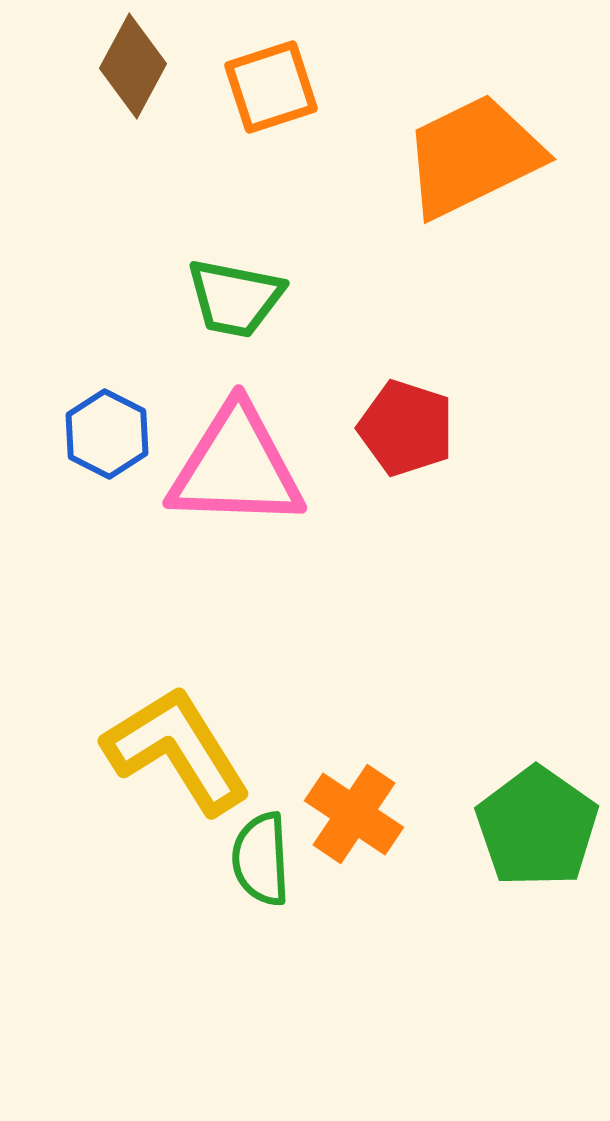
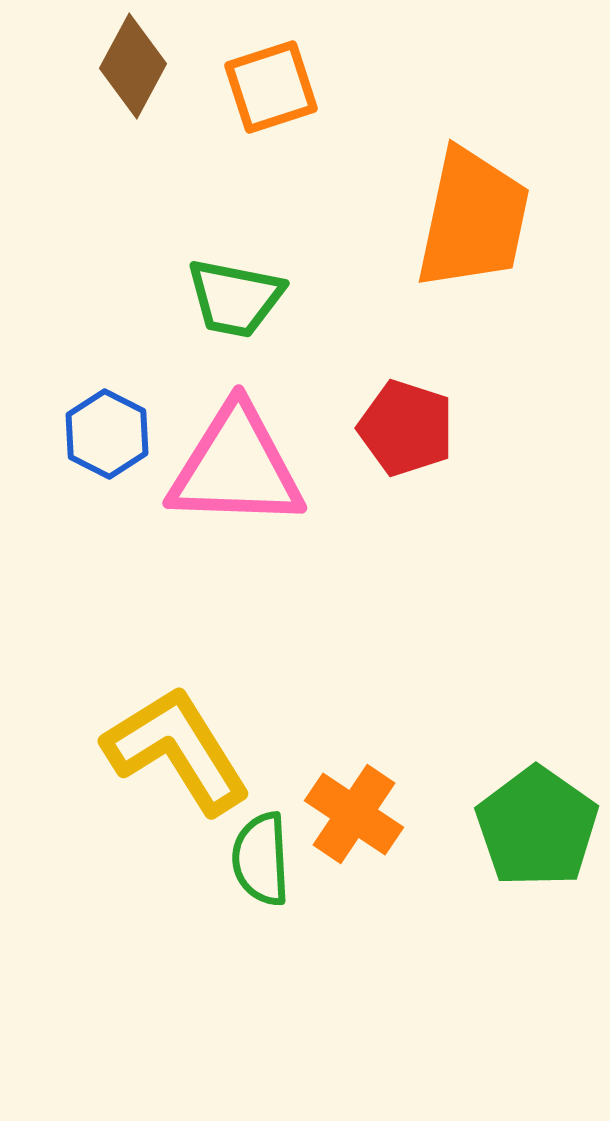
orange trapezoid: moved 63 px down; rotated 128 degrees clockwise
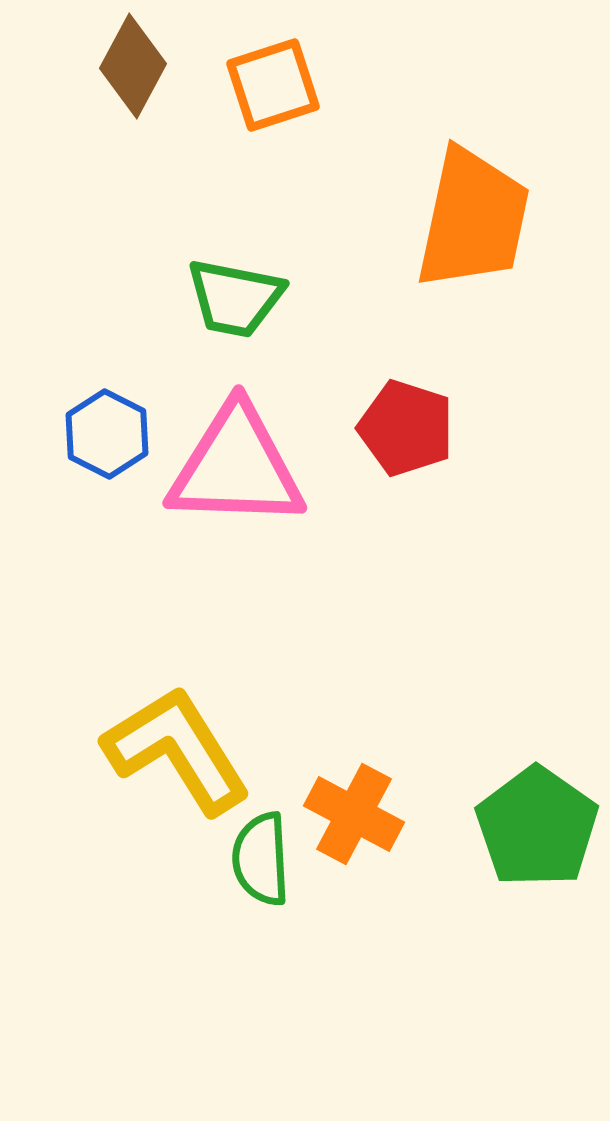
orange square: moved 2 px right, 2 px up
orange cross: rotated 6 degrees counterclockwise
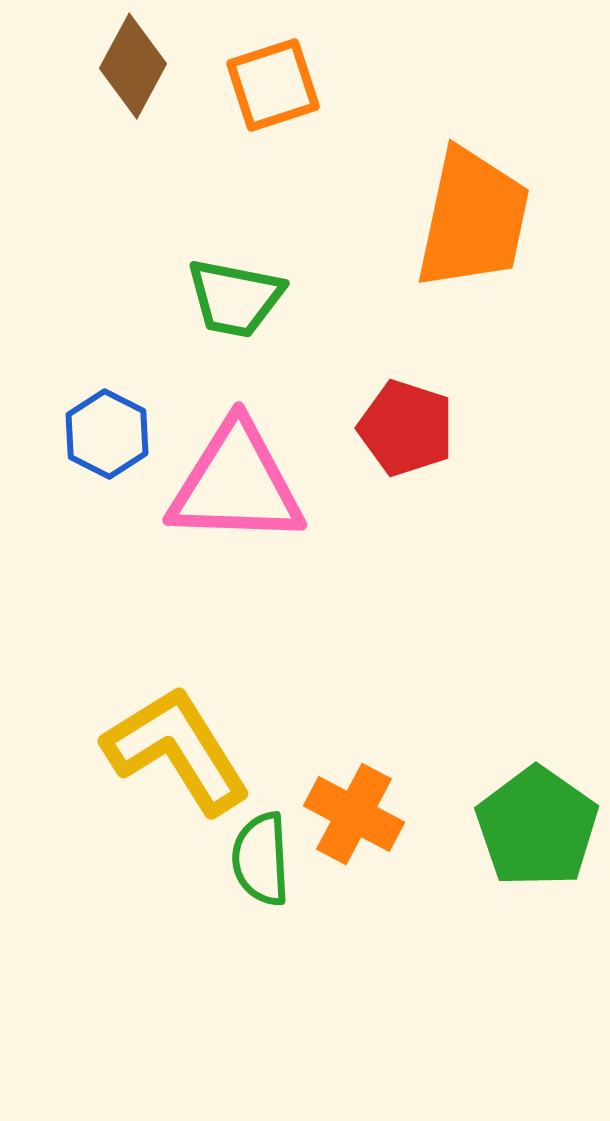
pink triangle: moved 17 px down
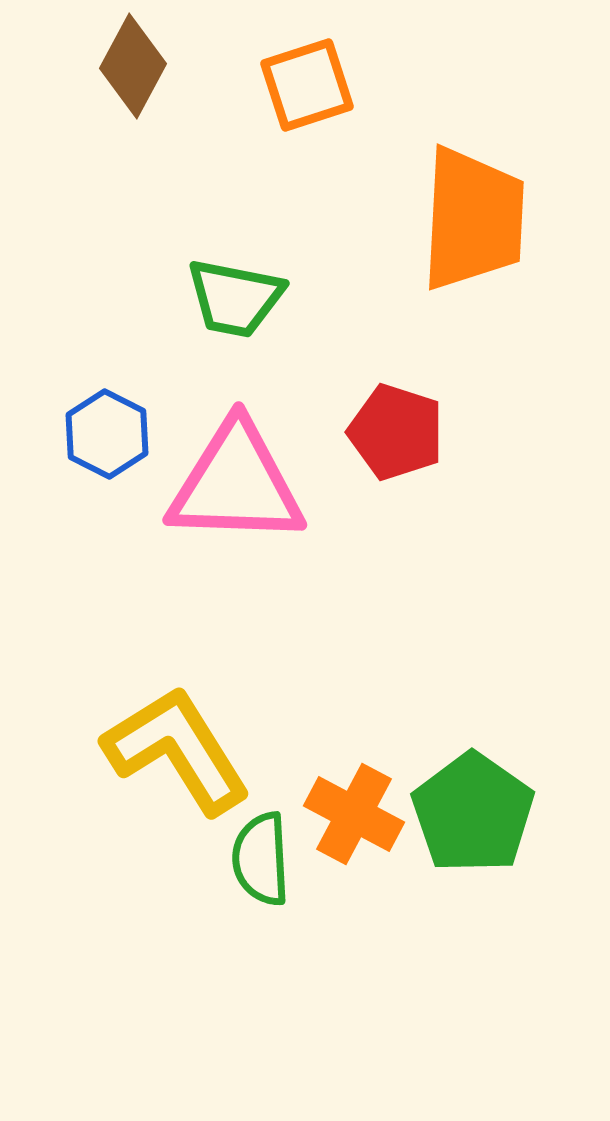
orange square: moved 34 px right
orange trapezoid: rotated 9 degrees counterclockwise
red pentagon: moved 10 px left, 4 px down
green pentagon: moved 64 px left, 14 px up
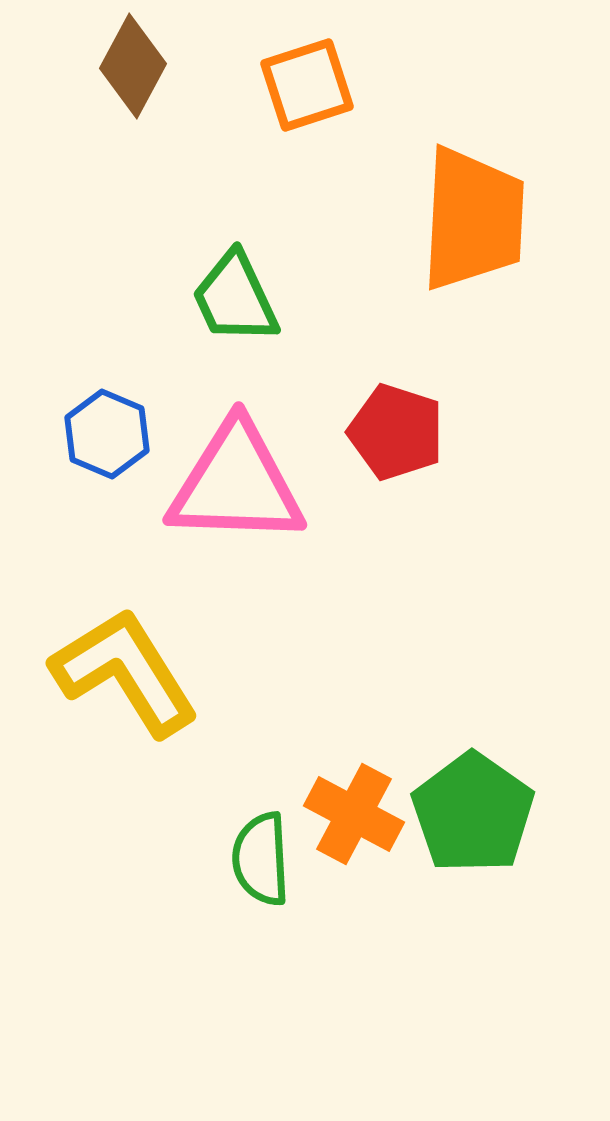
green trapezoid: rotated 54 degrees clockwise
blue hexagon: rotated 4 degrees counterclockwise
yellow L-shape: moved 52 px left, 78 px up
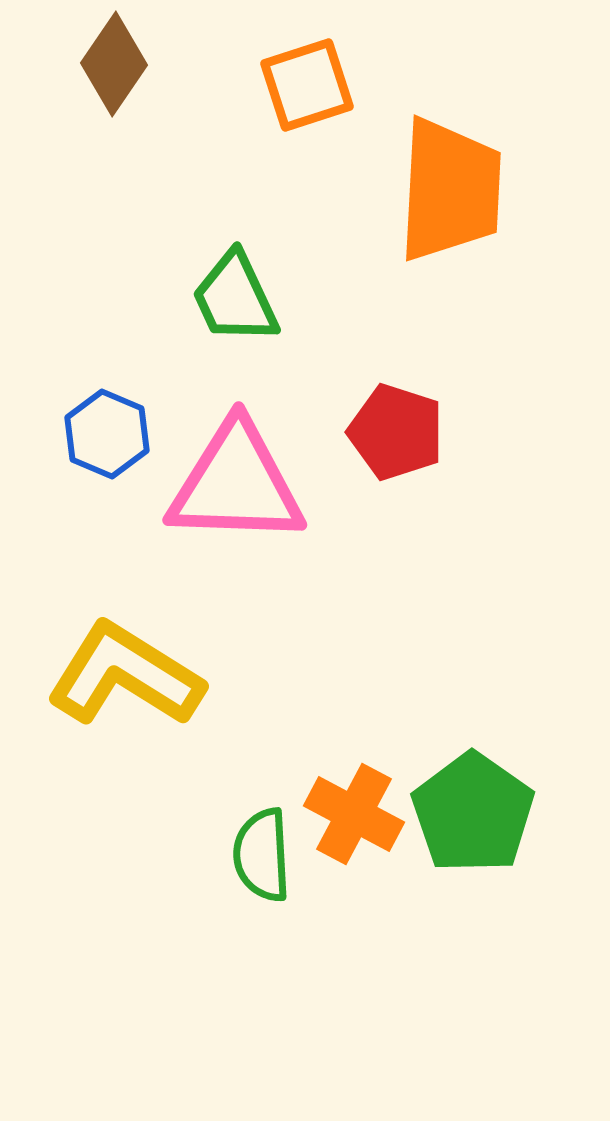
brown diamond: moved 19 px left, 2 px up; rotated 6 degrees clockwise
orange trapezoid: moved 23 px left, 29 px up
yellow L-shape: moved 3 px down; rotated 26 degrees counterclockwise
green semicircle: moved 1 px right, 4 px up
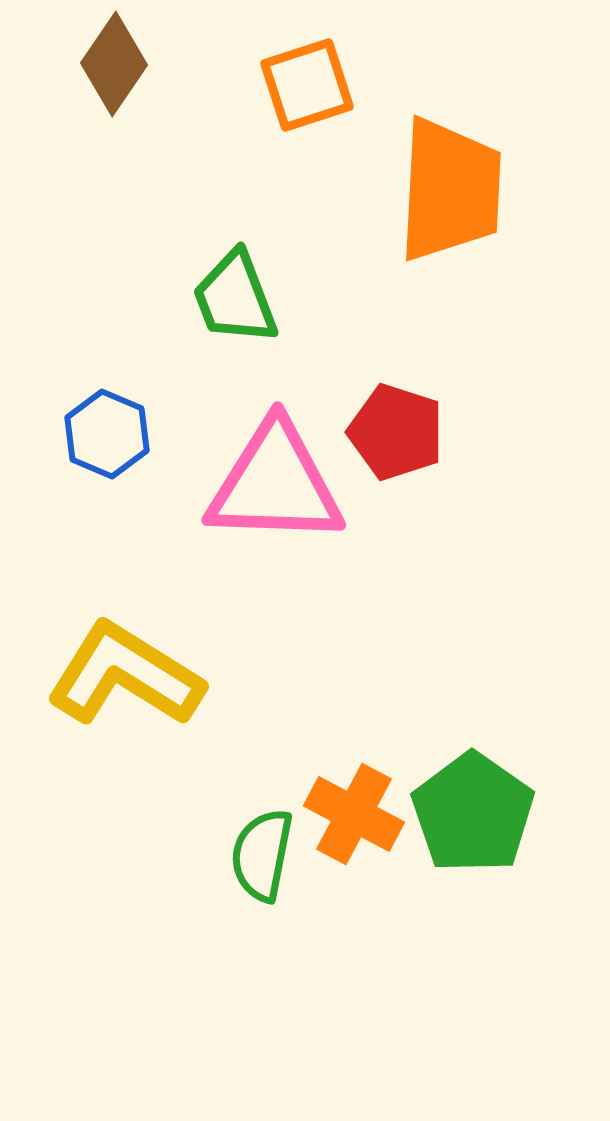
green trapezoid: rotated 4 degrees clockwise
pink triangle: moved 39 px right
green semicircle: rotated 14 degrees clockwise
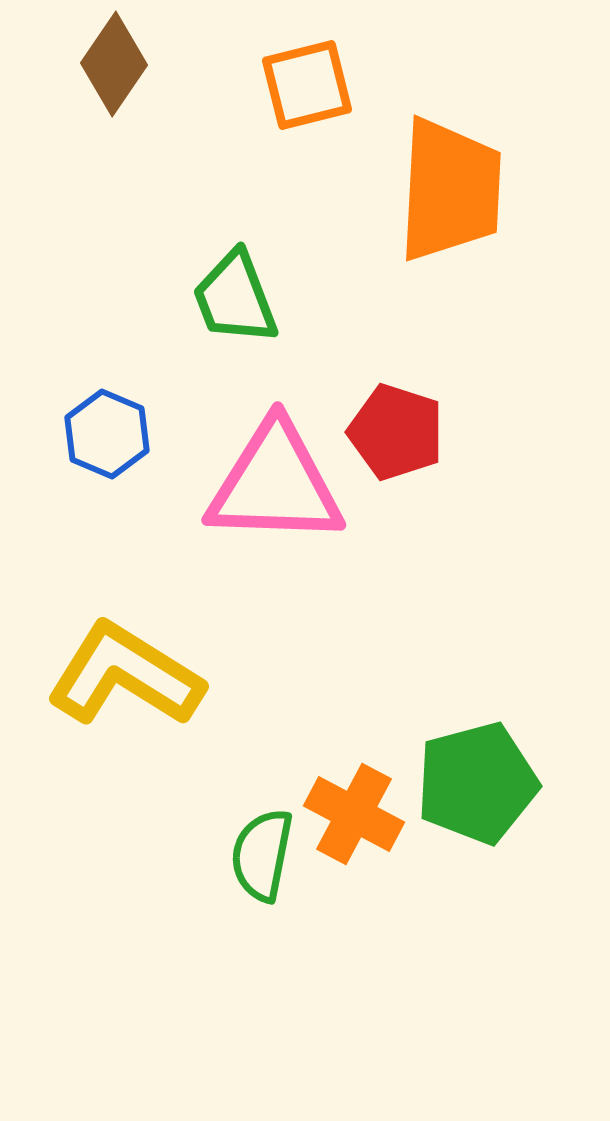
orange square: rotated 4 degrees clockwise
green pentagon: moved 4 px right, 30 px up; rotated 22 degrees clockwise
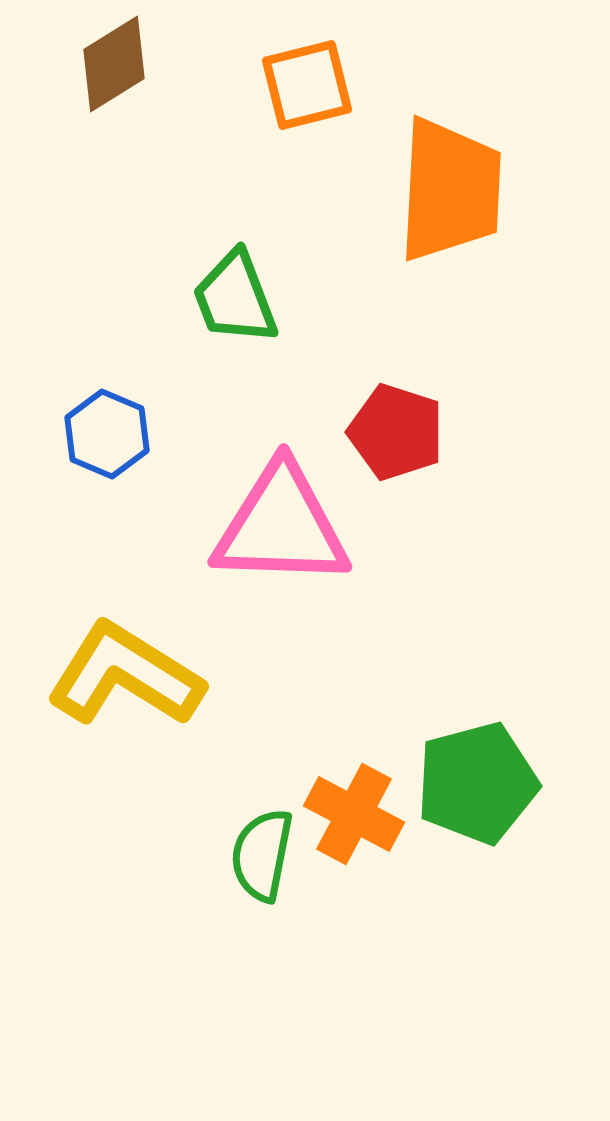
brown diamond: rotated 24 degrees clockwise
pink triangle: moved 6 px right, 42 px down
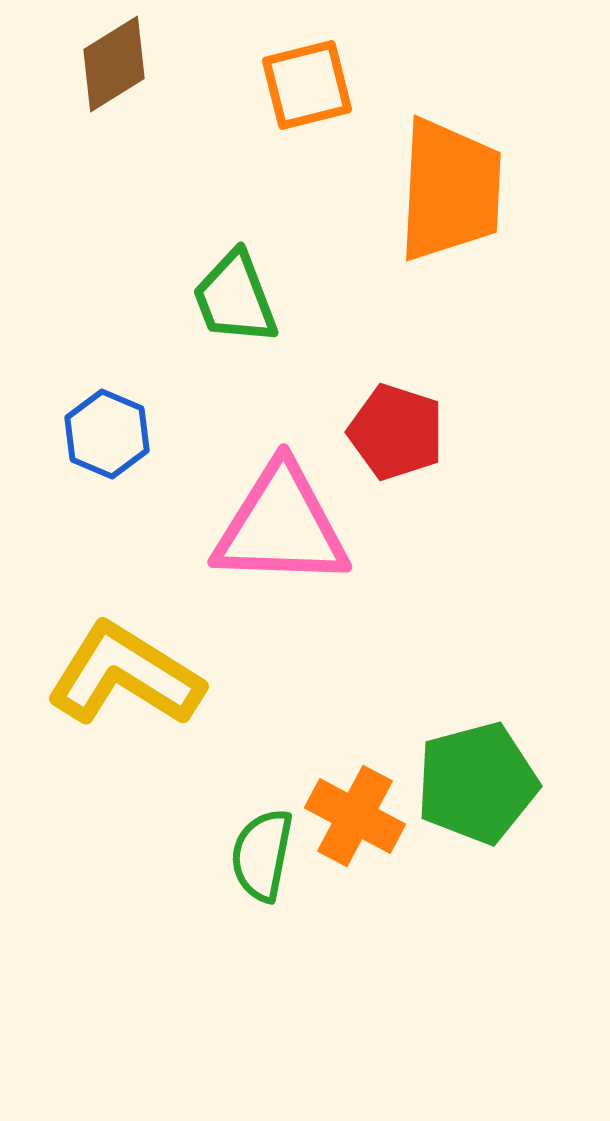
orange cross: moved 1 px right, 2 px down
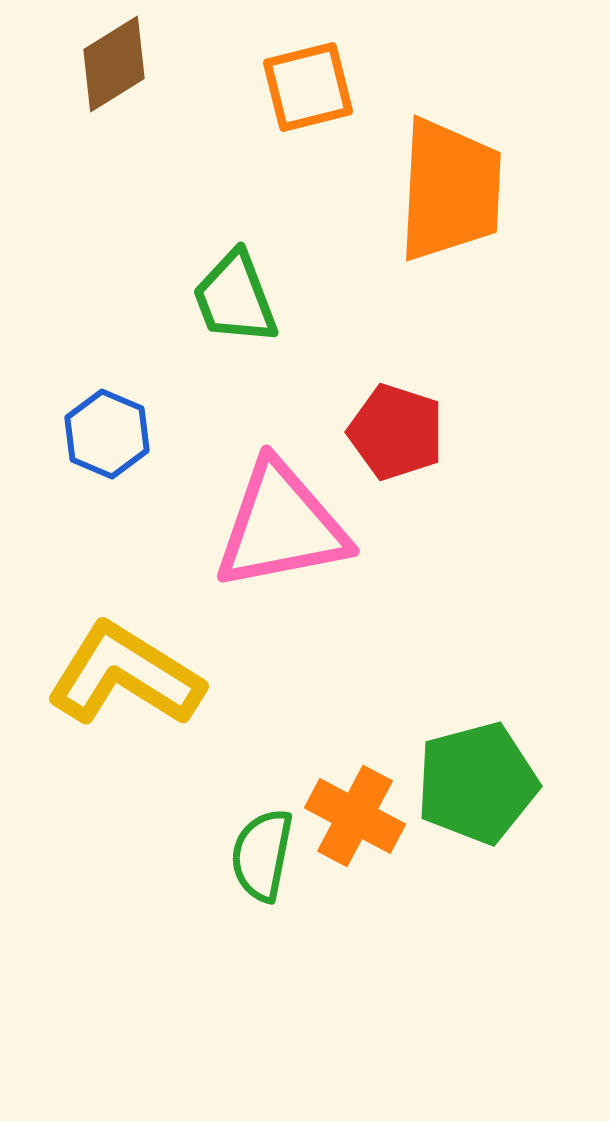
orange square: moved 1 px right, 2 px down
pink triangle: rotated 13 degrees counterclockwise
